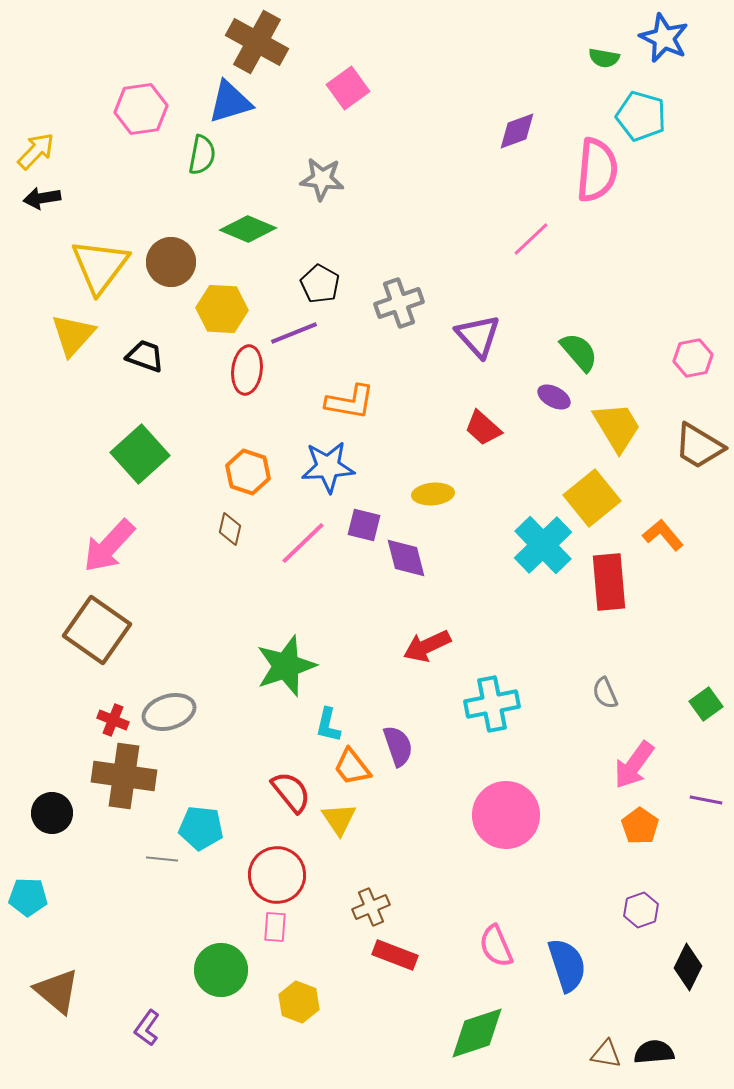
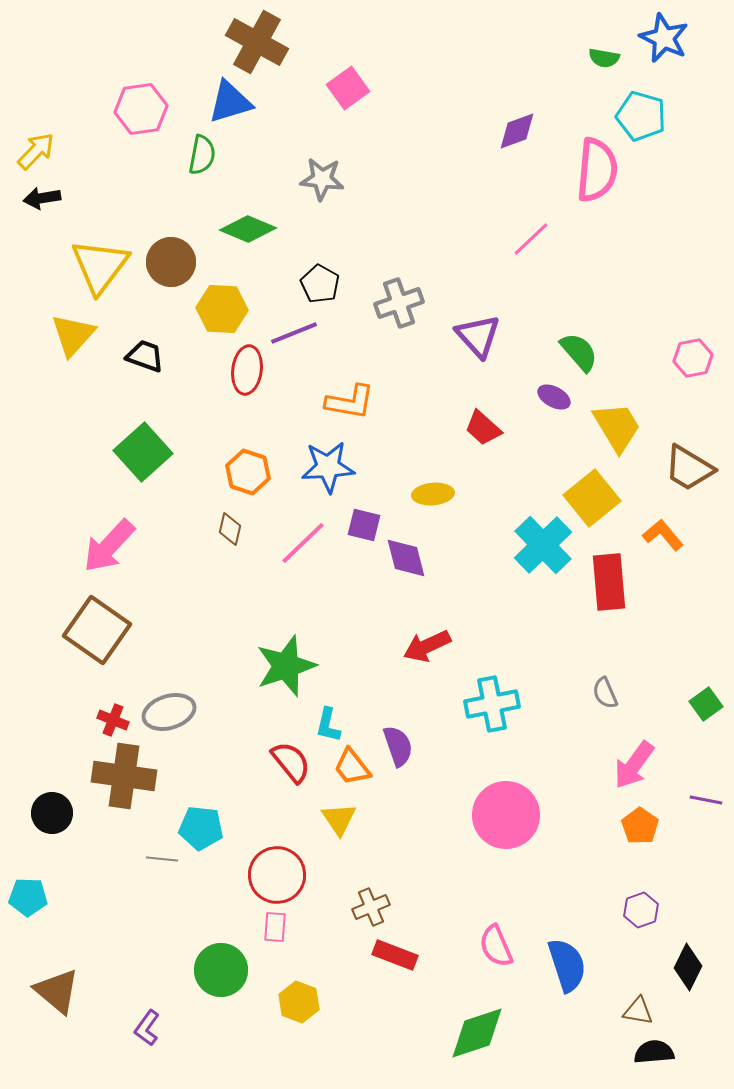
brown trapezoid at (699, 446): moved 10 px left, 22 px down
green square at (140, 454): moved 3 px right, 2 px up
red semicircle at (291, 792): moved 30 px up
brown triangle at (606, 1054): moved 32 px right, 43 px up
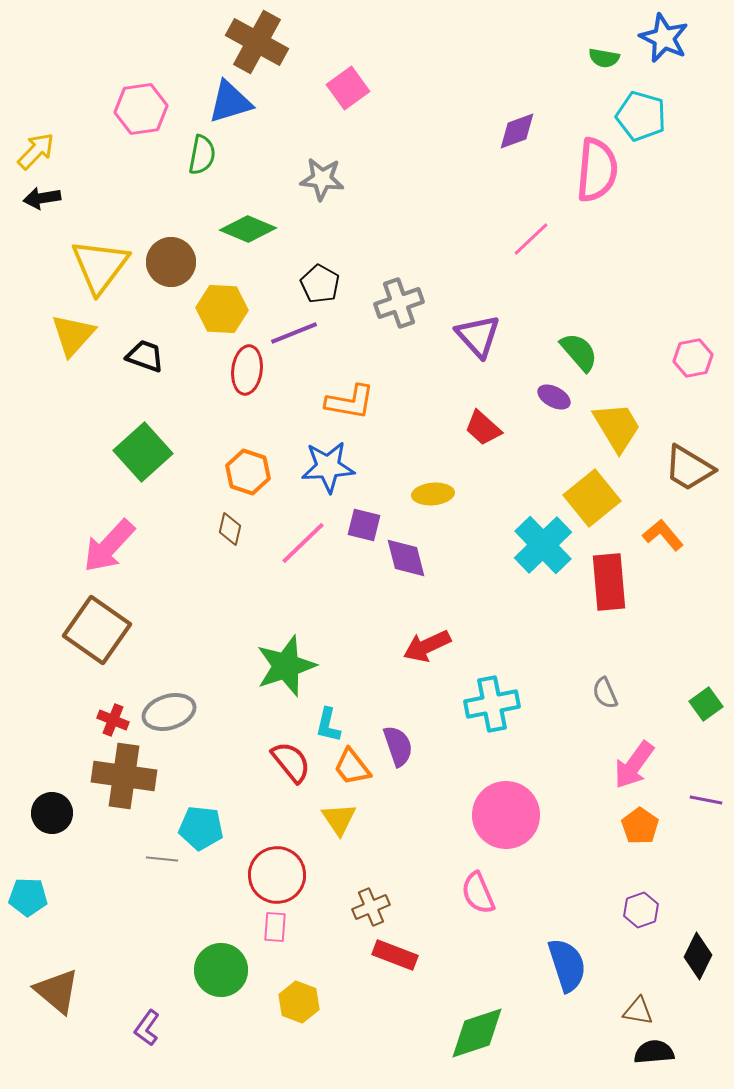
pink semicircle at (496, 946): moved 18 px left, 53 px up
black diamond at (688, 967): moved 10 px right, 11 px up
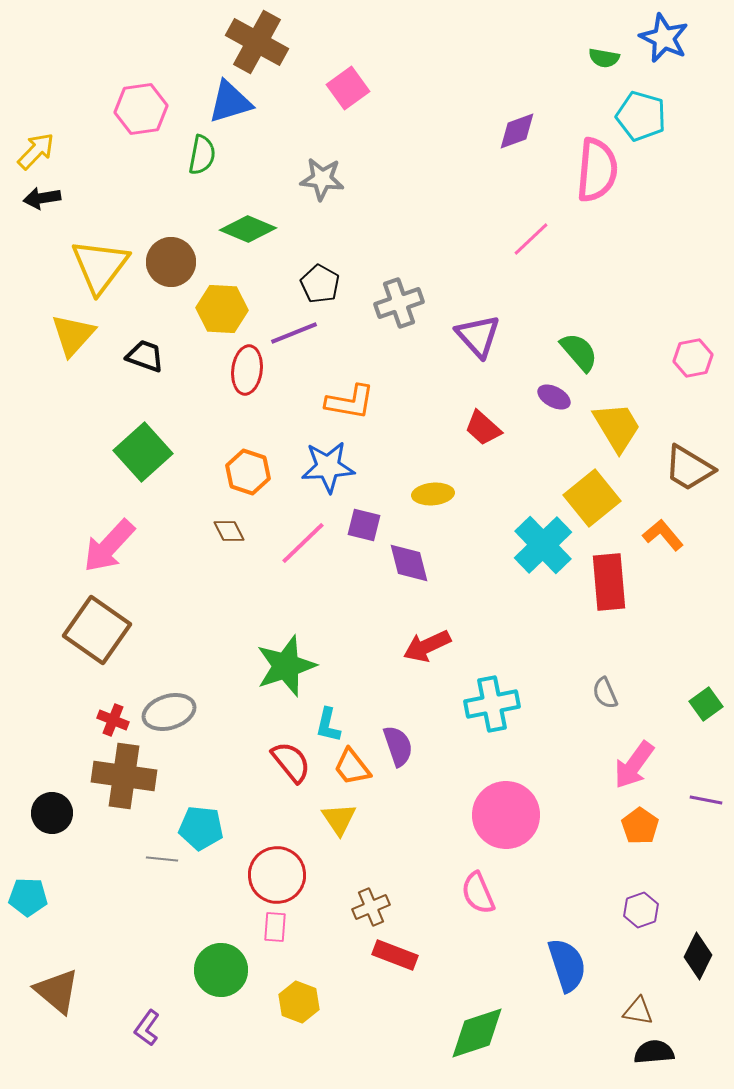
brown diamond at (230, 529): moved 1 px left, 2 px down; rotated 40 degrees counterclockwise
purple diamond at (406, 558): moved 3 px right, 5 px down
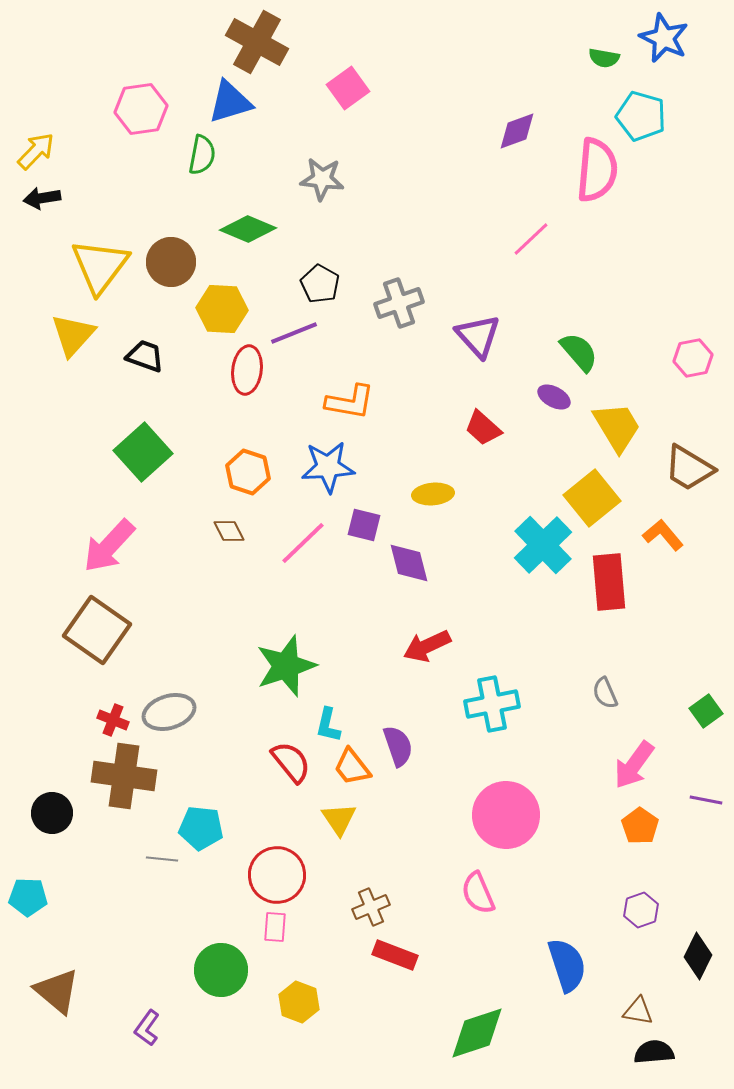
green square at (706, 704): moved 7 px down
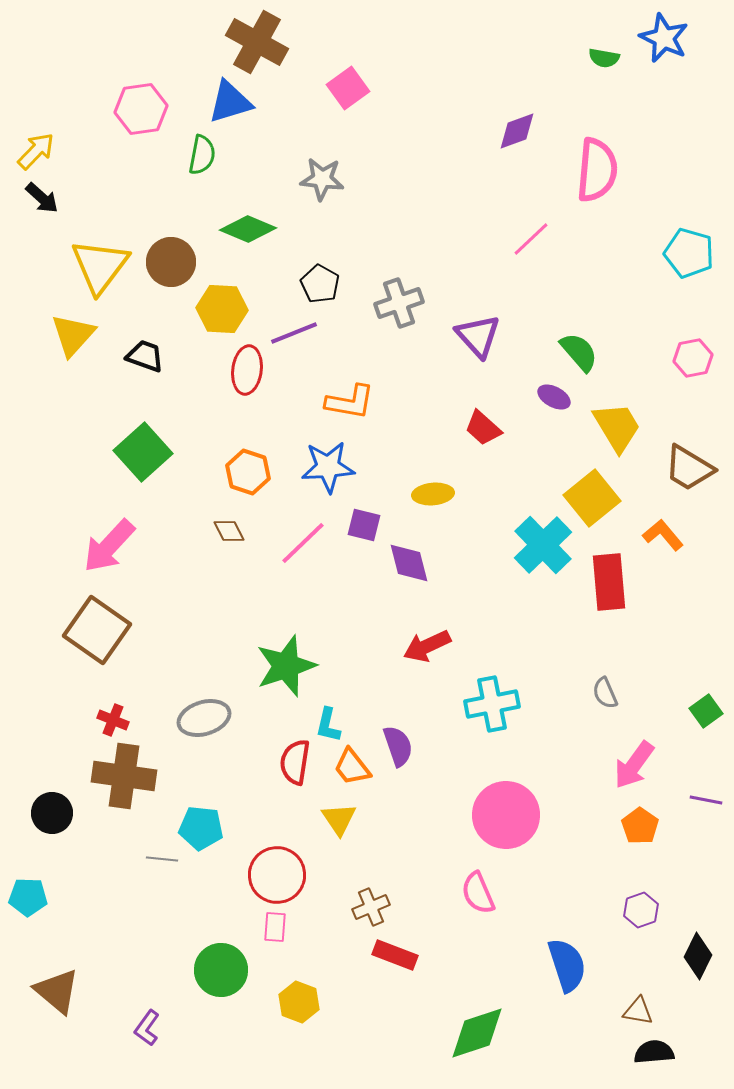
cyan pentagon at (641, 116): moved 48 px right, 137 px down
black arrow at (42, 198): rotated 129 degrees counterclockwise
gray ellipse at (169, 712): moved 35 px right, 6 px down
red semicircle at (291, 762): moved 4 px right; rotated 132 degrees counterclockwise
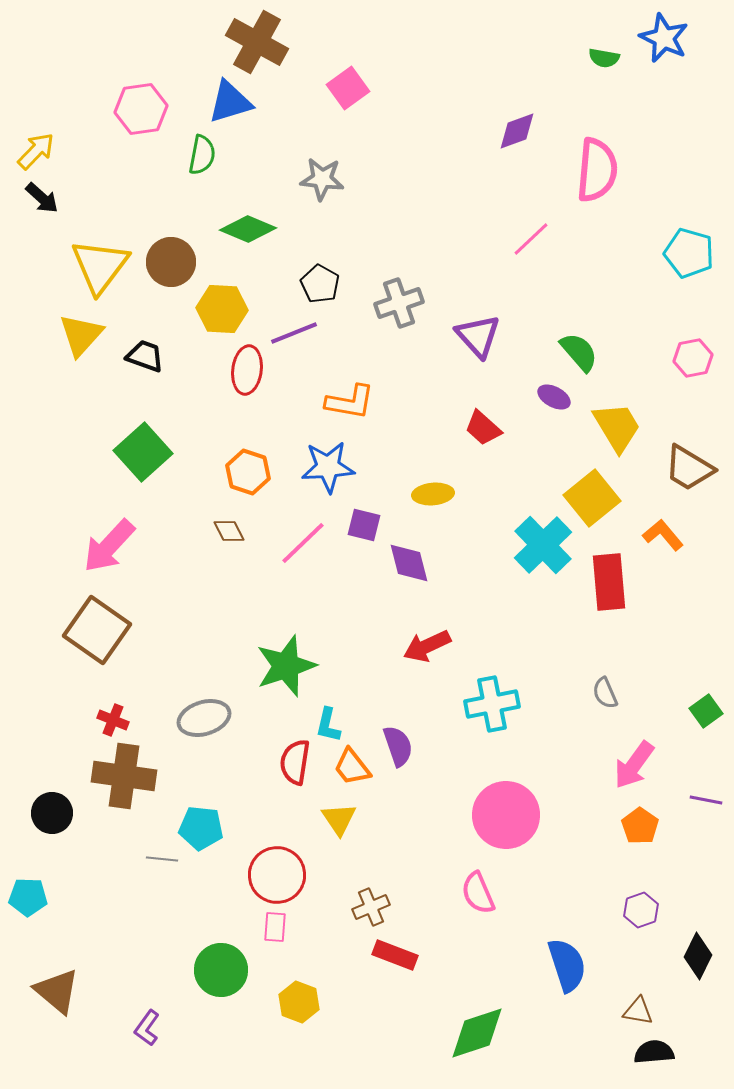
yellow triangle at (73, 335): moved 8 px right
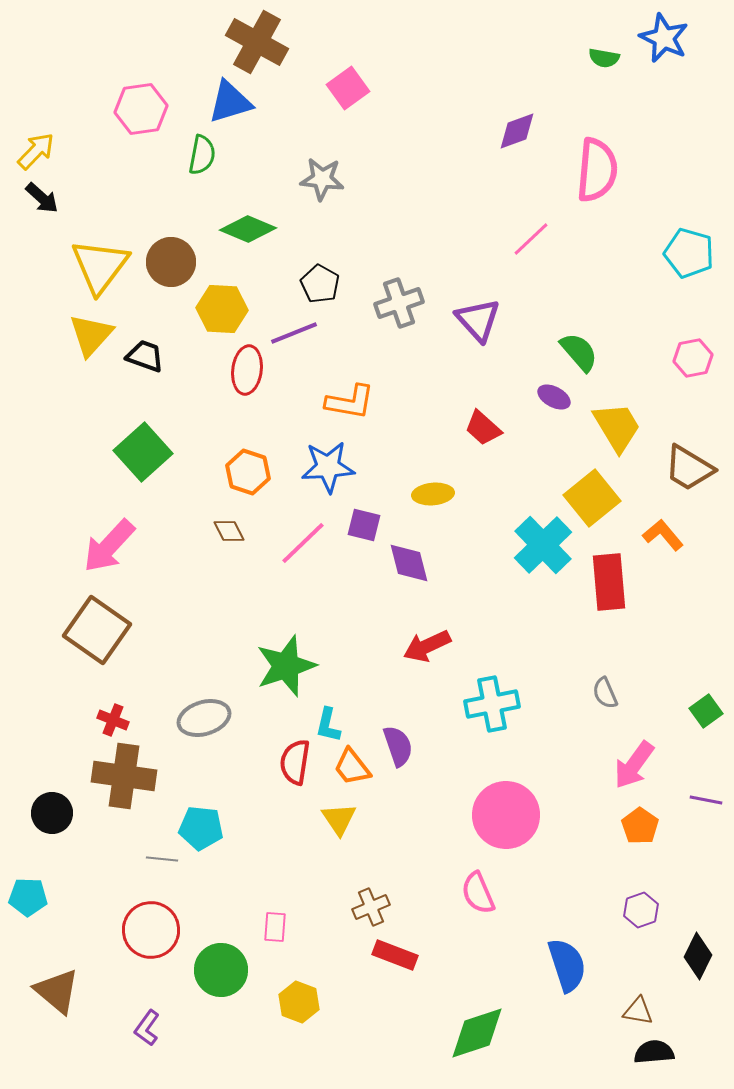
yellow triangle at (81, 335): moved 10 px right
purple triangle at (478, 336): moved 16 px up
red circle at (277, 875): moved 126 px left, 55 px down
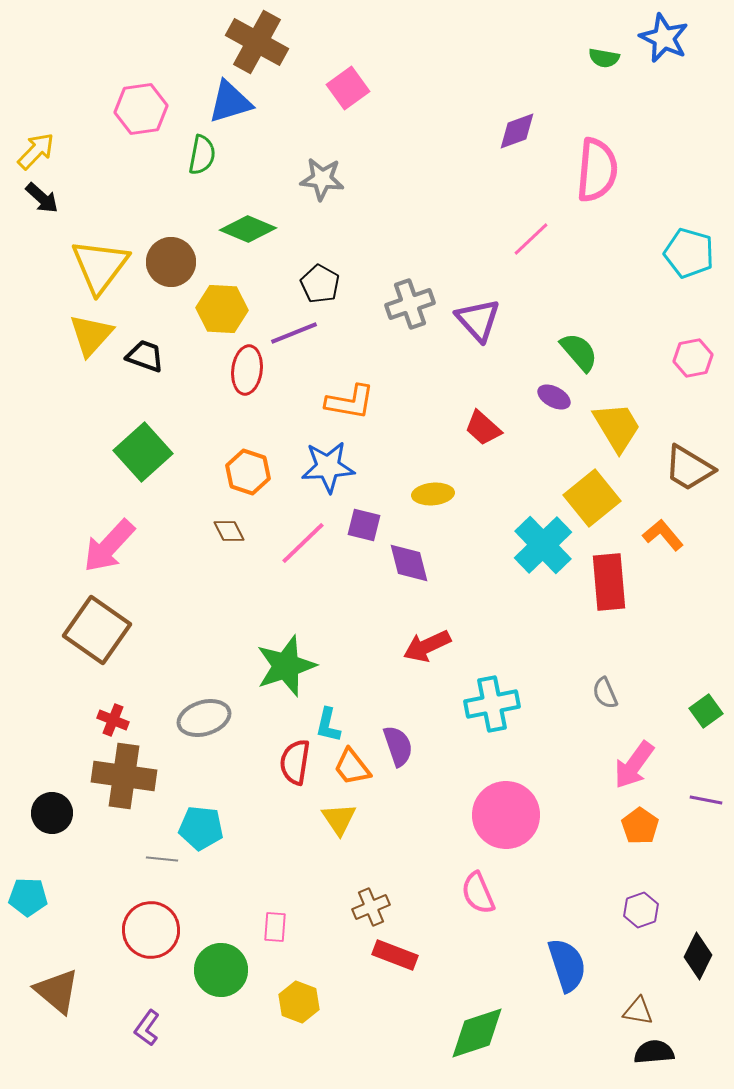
gray cross at (399, 303): moved 11 px right, 1 px down
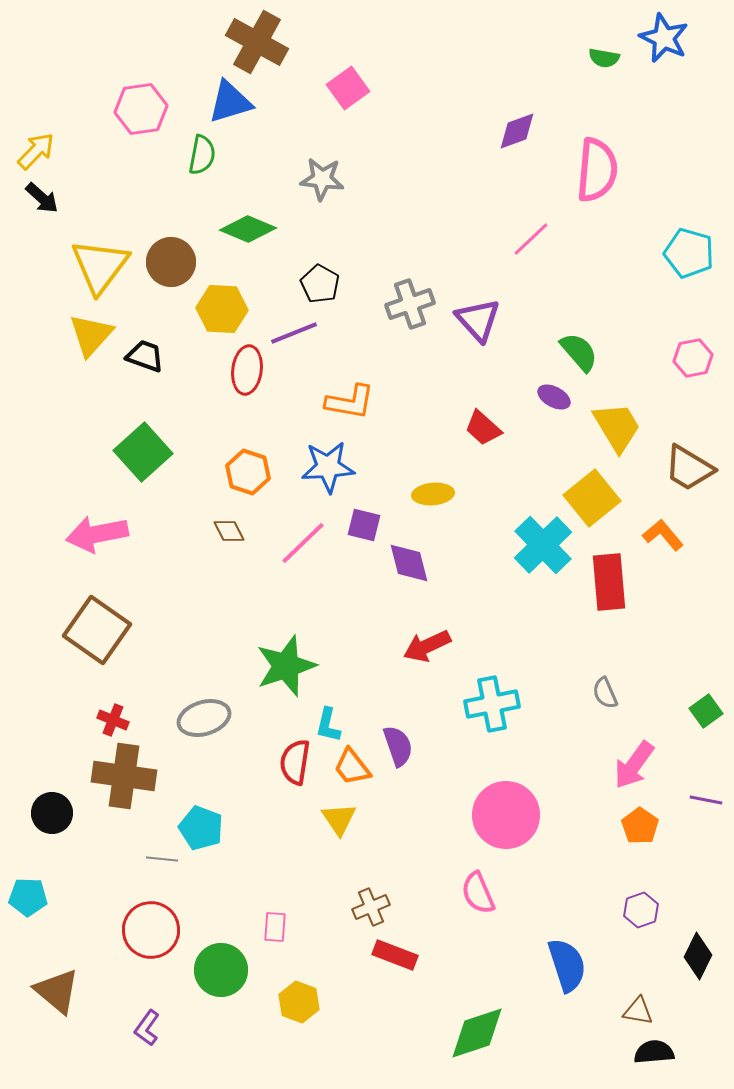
pink arrow at (109, 546): moved 12 px left, 12 px up; rotated 36 degrees clockwise
cyan pentagon at (201, 828): rotated 15 degrees clockwise
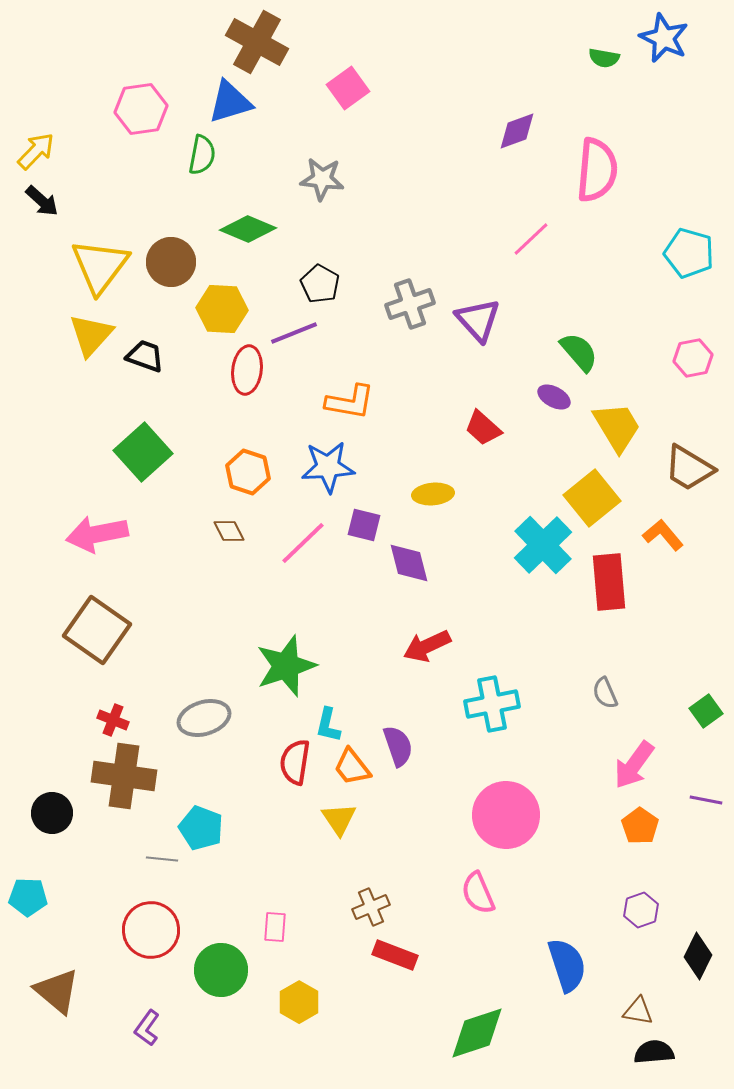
black arrow at (42, 198): moved 3 px down
yellow hexagon at (299, 1002): rotated 9 degrees clockwise
